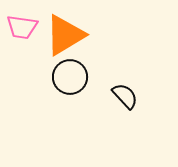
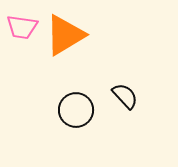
black circle: moved 6 px right, 33 px down
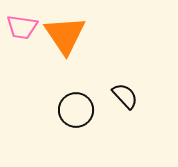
orange triangle: rotated 33 degrees counterclockwise
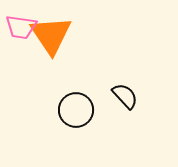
pink trapezoid: moved 1 px left
orange triangle: moved 14 px left
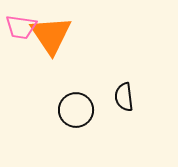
black semicircle: moved 1 px left, 1 px down; rotated 144 degrees counterclockwise
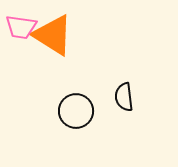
orange triangle: moved 2 px right; rotated 24 degrees counterclockwise
black circle: moved 1 px down
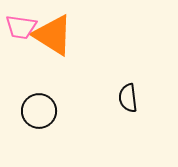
black semicircle: moved 4 px right, 1 px down
black circle: moved 37 px left
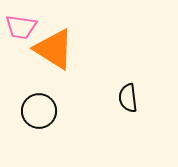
orange triangle: moved 1 px right, 14 px down
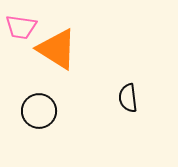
orange triangle: moved 3 px right
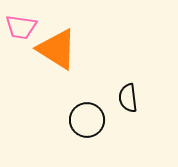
black circle: moved 48 px right, 9 px down
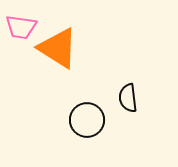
orange triangle: moved 1 px right, 1 px up
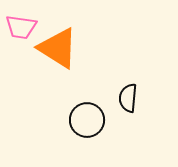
black semicircle: rotated 12 degrees clockwise
